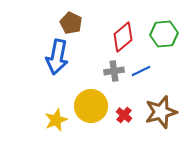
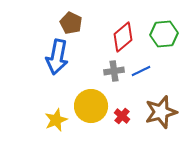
red cross: moved 2 px left, 1 px down
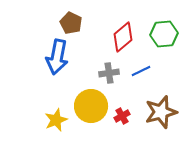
gray cross: moved 5 px left, 2 px down
red cross: rotated 21 degrees clockwise
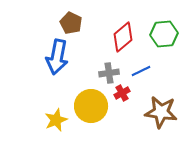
brown star: rotated 24 degrees clockwise
red cross: moved 23 px up
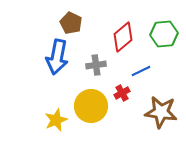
gray cross: moved 13 px left, 8 px up
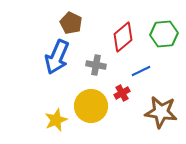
blue arrow: rotated 12 degrees clockwise
gray cross: rotated 18 degrees clockwise
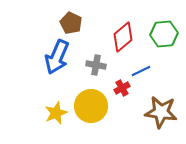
red cross: moved 5 px up
yellow star: moved 7 px up
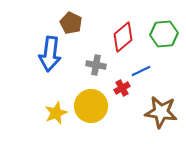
blue arrow: moved 7 px left, 3 px up; rotated 16 degrees counterclockwise
